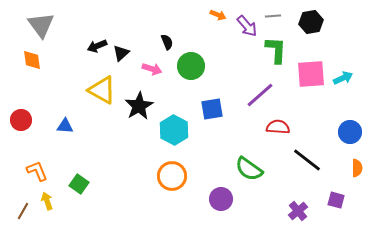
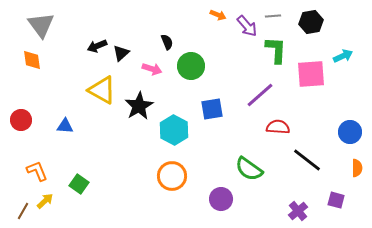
cyan arrow: moved 22 px up
yellow arrow: moved 2 px left; rotated 66 degrees clockwise
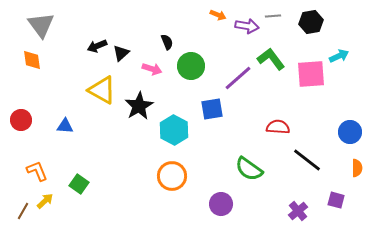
purple arrow: rotated 40 degrees counterclockwise
green L-shape: moved 5 px left, 9 px down; rotated 40 degrees counterclockwise
cyan arrow: moved 4 px left
purple line: moved 22 px left, 17 px up
purple circle: moved 5 px down
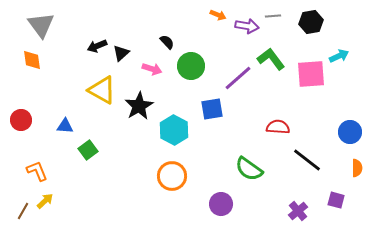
black semicircle: rotated 21 degrees counterclockwise
green square: moved 9 px right, 34 px up; rotated 18 degrees clockwise
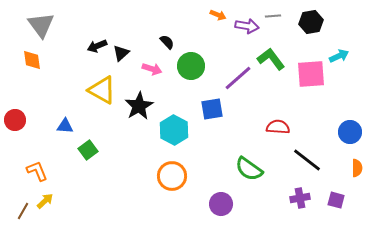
red circle: moved 6 px left
purple cross: moved 2 px right, 13 px up; rotated 30 degrees clockwise
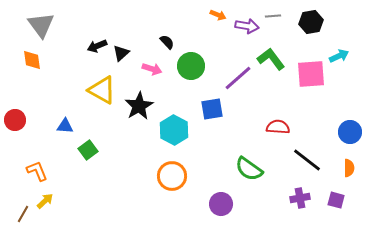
orange semicircle: moved 8 px left
brown line: moved 3 px down
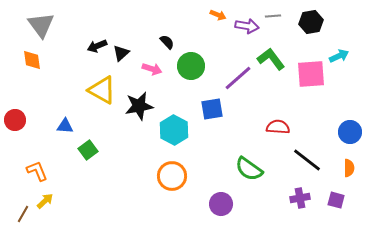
black star: rotated 20 degrees clockwise
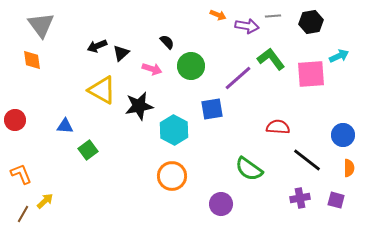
blue circle: moved 7 px left, 3 px down
orange L-shape: moved 16 px left, 3 px down
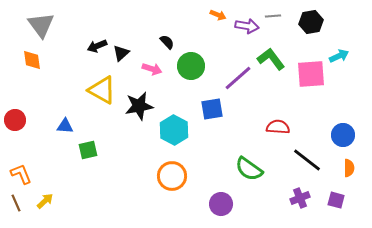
green square: rotated 24 degrees clockwise
purple cross: rotated 12 degrees counterclockwise
brown line: moved 7 px left, 11 px up; rotated 54 degrees counterclockwise
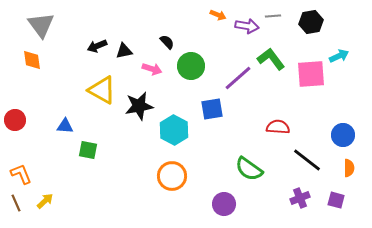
black triangle: moved 3 px right, 2 px up; rotated 30 degrees clockwise
green square: rotated 24 degrees clockwise
purple circle: moved 3 px right
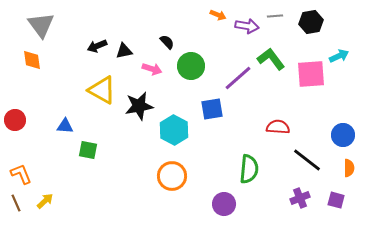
gray line: moved 2 px right
green semicircle: rotated 120 degrees counterclockwise
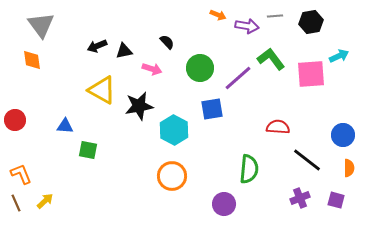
green circle: moved 9 px right, 2 px down
